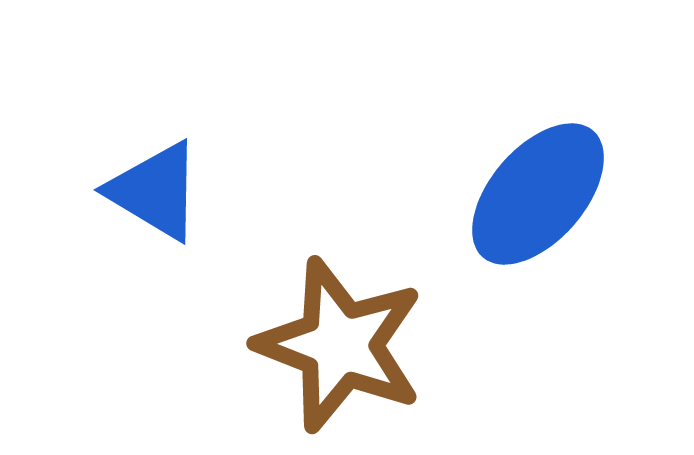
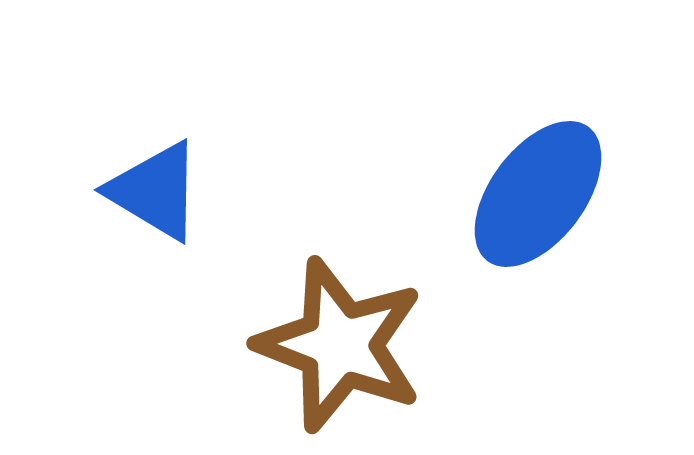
blue ellipse: rotated 4 degrees counterclockwise
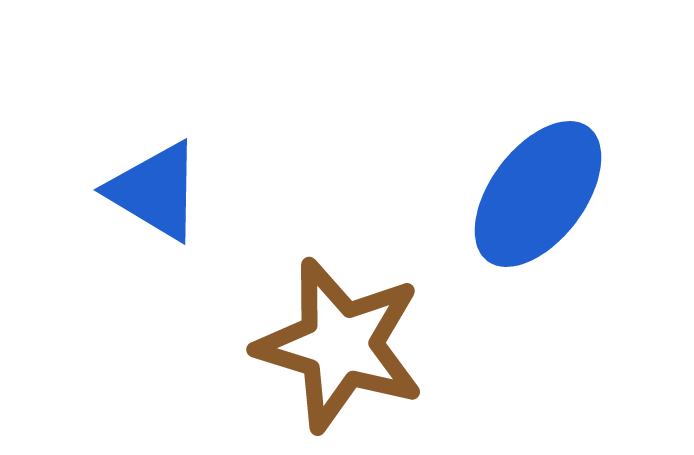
brown star: rotated 4 degrees counterclockwise
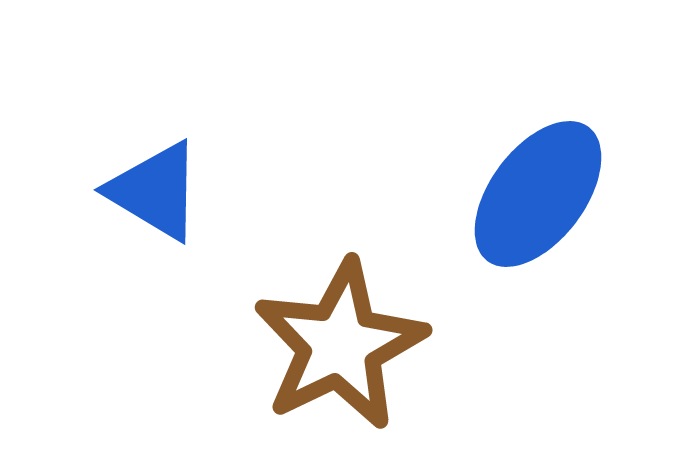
brown star: rotated 29 degrees clockwise
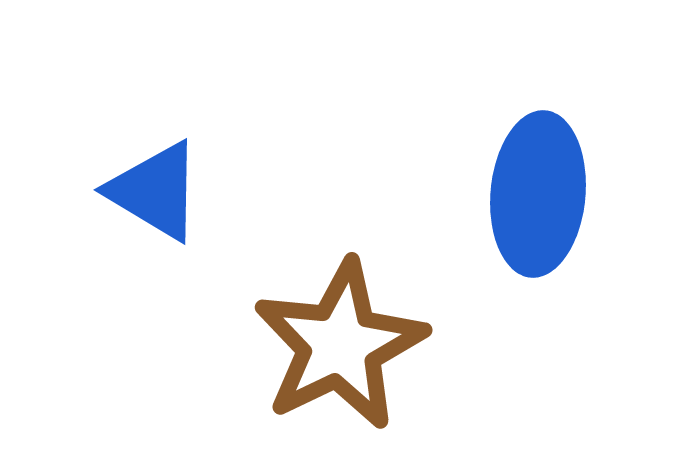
blue ellipse: rotated 32 degrees counterclockwise
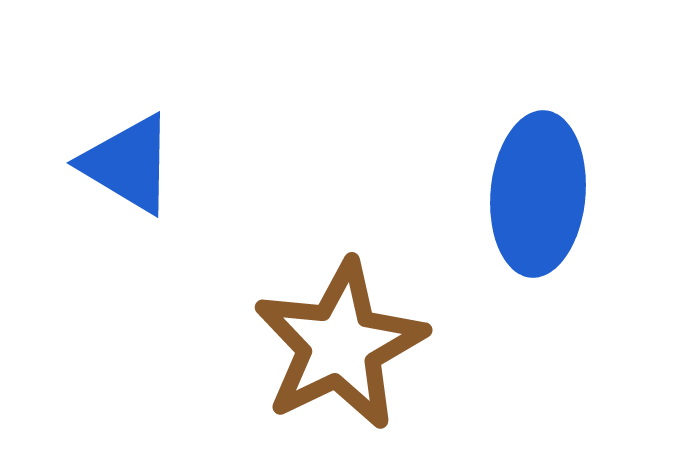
blue triangle: moved 27 px left, 27 px up
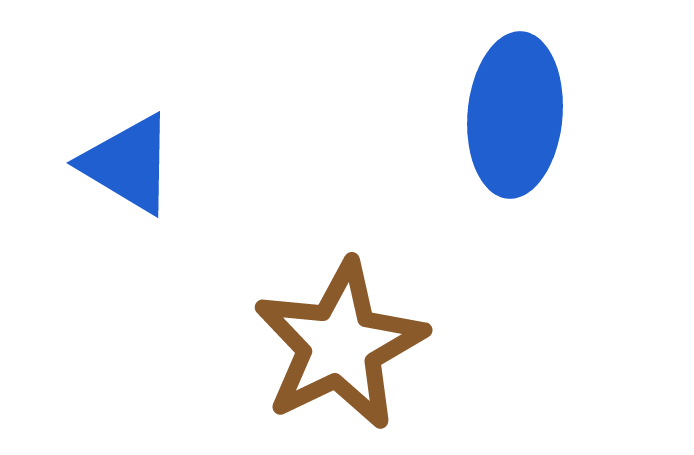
blue ellipse: moved 23 px left, 79 px up
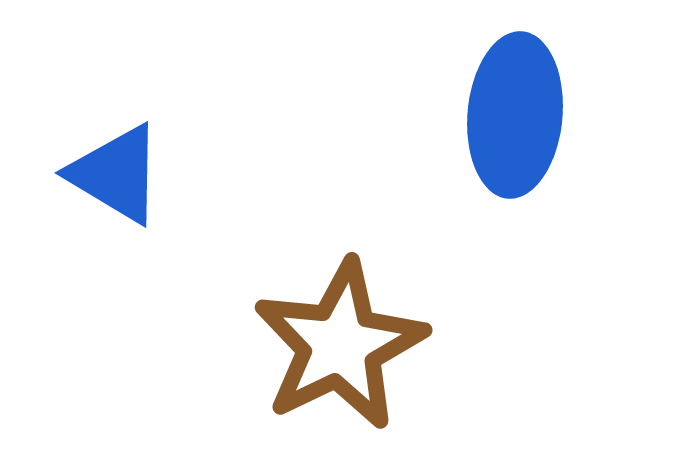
blue triangle: moved 12 px left, 10 px down
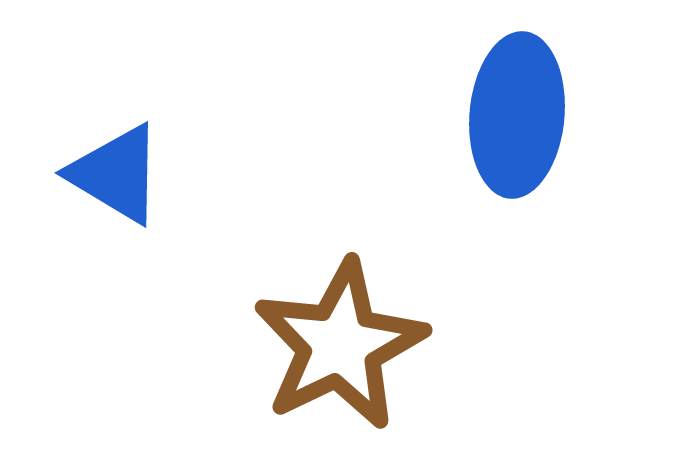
blue ellipse: moved 2 px right
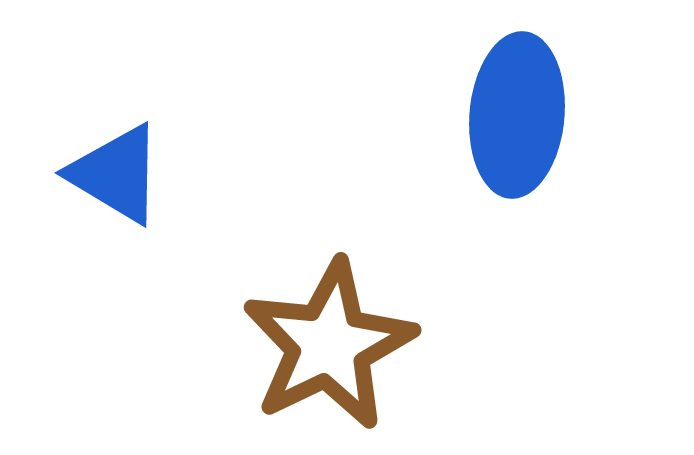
brown star: moved 11 px left
